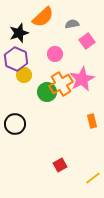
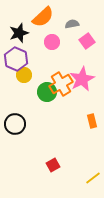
pink circle: moved 3 px left, 12 px up
red square: moved 7 px left
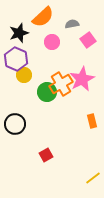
pink square: moved 1 px right, 1 px up
red square: moved 7 px left, 10 px up
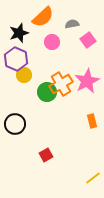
pink star: moved 5 px right, 2 px down
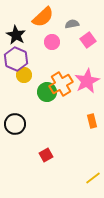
black star: moved 3 px left, 2 px down; rotated 24 degrees counterclockwise
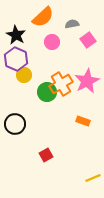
orange rectangle: moved 9 px left; rotated 56 degrees counterclockwise
yellow line: rotated 14 degrees clockwise
